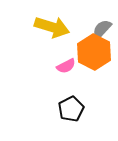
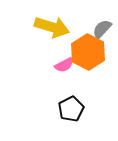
orange hexagon: moved 6 px left
pink semicircle: moved 2 px left, 1 px up
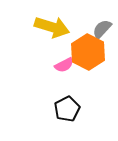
black pentagon: moved 4 px left
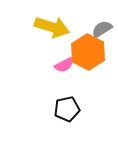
gray semicircle: rotated 15 degrees clockwise
black pentagon: rotated 15 degrees clockwise
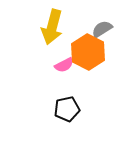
yellow arrow: rotated 88 degrees clockwise
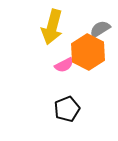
gray semicircle: moved 2 px left
black pentagon: rotated 10 degrees counterclockwise
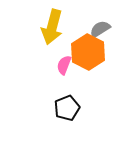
pink semicircle: rotated 138 degrees clockwise
black pentagon: moved 1 px up
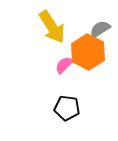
yellow arrow: rotated 48 degrees counterclockwise
pink semicircle: rotated 24 degrees clockwise
black pentagon: rotated 30 degrees clockwise
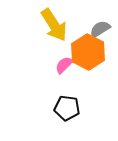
yellow arrow: moved 2 px right, 2 px up
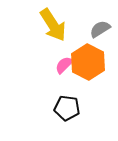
yellow arrow: moved 1 px left
orange hexagon: moved 10 px down
